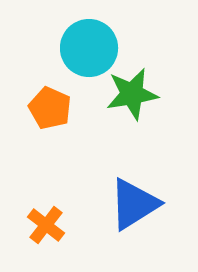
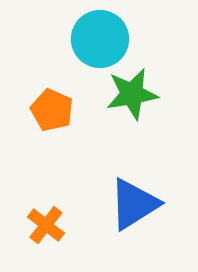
cyan circle: moved 11 px right, 9 px up
orange pentagon: moved 2 px right, 2 px down
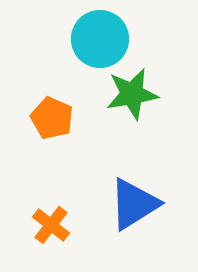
orange pentagon: moved 8 px down
orange cross: moved 5 px right
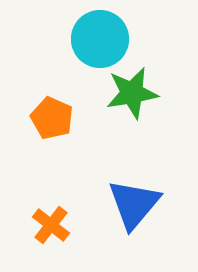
green star: moved 1 px up
blue triangle: rotated 18 degrees counterclockwise
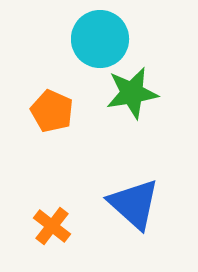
orange pentagon: moved 7 px up
blue triangle: rotated 28 degrees counterclockwise
orange cross: moved 1 px right, 1 px down
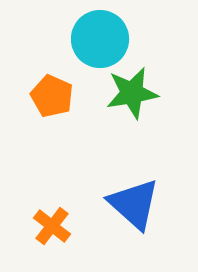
orange pentagon: moved 15 px up
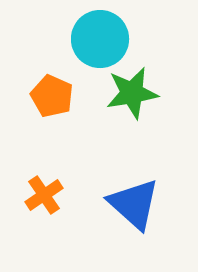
orange cross: moved 8 px left, 31 px up; rotated 18 degrees clockwise
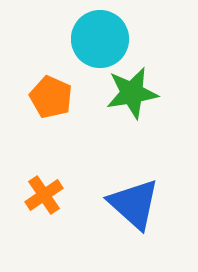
orange pentagon: moved 1 px left, 1 px down
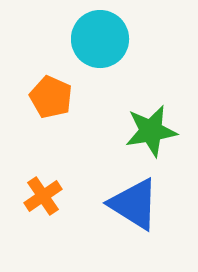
green star: moved 19 px right, 38 px down
orange cross: moved 1 px left, 1 px down
blue triangle: rotated 10 degrees counterclockwise
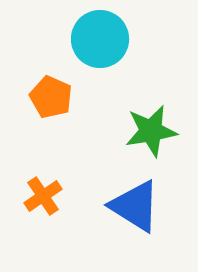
blue triangle: moved 1 px right, 2 px down
